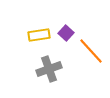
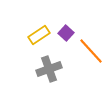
yellow rectangle: rotated 25 degrees counterclockwise
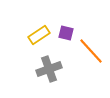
purple square: rotated 28 degrees counterclockwise
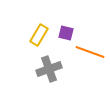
yellow rectangle: rotated 25 degrees counterclockwise
orange line: moved 1 px left, 1 px down; rotated 28 degrees counterclockwise
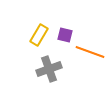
purple square: moved 1 px left, 2 px down
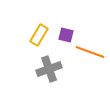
purple square: moved 1 px right
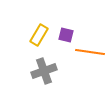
orange line: rotated 12 degrees counterclockwise
gray cross: moved 5 px left, 2 px down
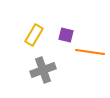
yellow rectangle: moved 5 px left
gray cross: moved 1 px left, 1 px up
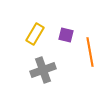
yellow rectangle: moved 1 px right, 1 px up
orange line: rotated 72 degrees clockwise
